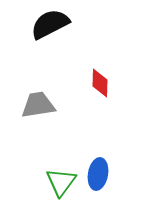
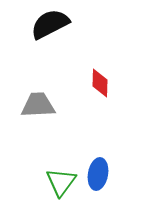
gray trapezoid: rotated 6 degrees clockwise
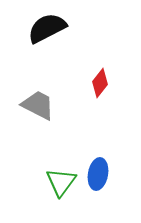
black semicircle: moved 3 px left, 4 px down
red diamond: rotated 36 degrees clockwise
gray trapezoid: rotated 30 degrees clockwise
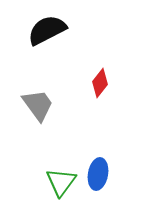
black semicircle: moved 2 px down
gray trapezoid: rotated 27 degrees clockwise
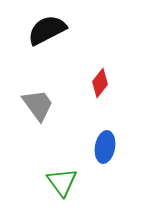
blue ellipse: moved 7 px right, 27 px up
green triangle: moved 1 px right; rotated 12 degrees counterclockwise
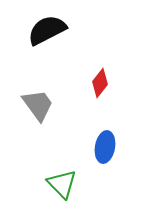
green triangle: moved 2 px down; rotated 8 degrees counterclockwise
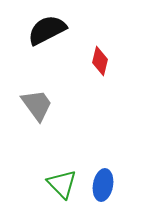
red diamond: moved 22 px up; rotated 24 degrees counterclockwise
gray trapezoid: moved 1 px left
blue ellipse: moved 2 px left, 38 px down
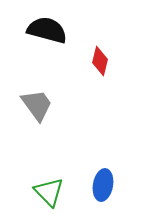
black semicircle: rotated 42 degrees clockwise
green triangle: moved 13 px left, 8 px down
